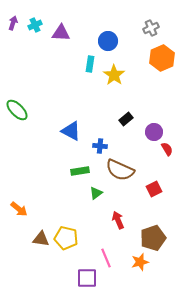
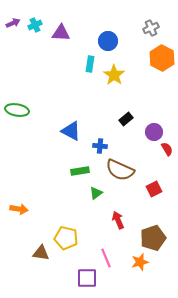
purple arrow: rotated 48 degrees clockwise
orange hexagon: rotated 10 degrees counterclockwise
green ellipse: rotated 35 degrees counterclockwise
orange arrow: rotated 30 degrees counterclockwise
brown triangle: moved 14 px down
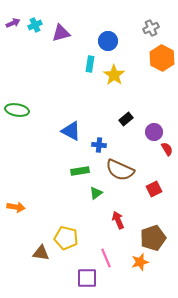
purple triangle: rotated 18 degrees counterclockwise
blue cross: moved 1 px left, 1 px up
orange arrow: moved 3 px left, 2 px up
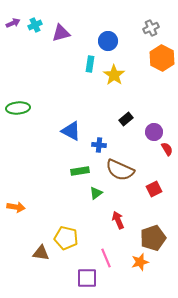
green ellipse: moved 1 px right, 2 px up; rotated 15 degrees counterclockwise
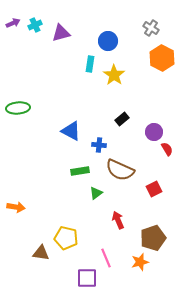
gray cross: rotated 35 degrees counterclockwise
black rectangle: moved 4 px left
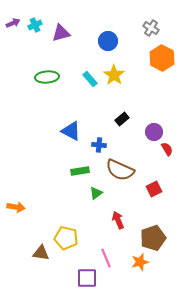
cyan rectangle: moved 15 px down; rotated 49 degrees counterclockwise
green ellipse: moved 29 px right, 31 px up
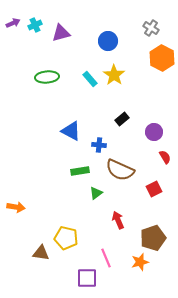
red semicircle: moved 2 px left, 8 px down
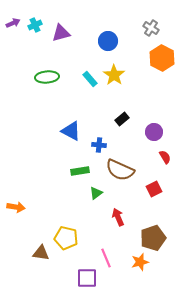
red arrow: moved 3 px up
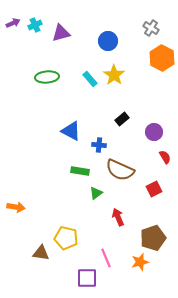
green rectangle: rotated 18 degrees clockwise
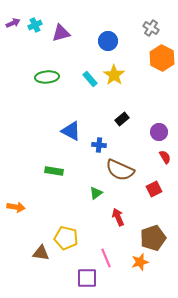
purple circle: moved 5 px right
green rectangle: moved 26 px left
